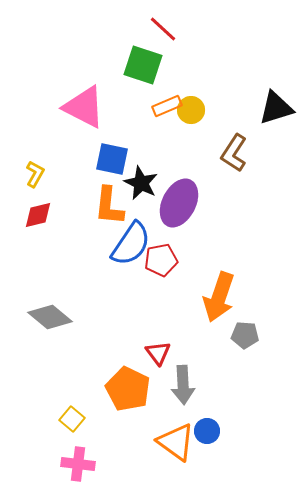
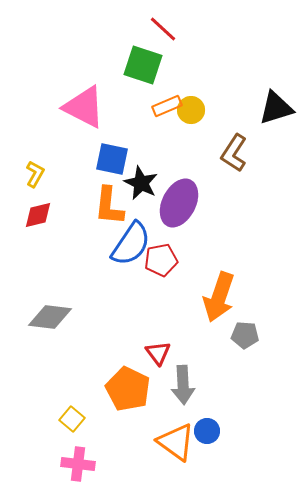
gray diamond: rotated 33 degrees counterclockwise
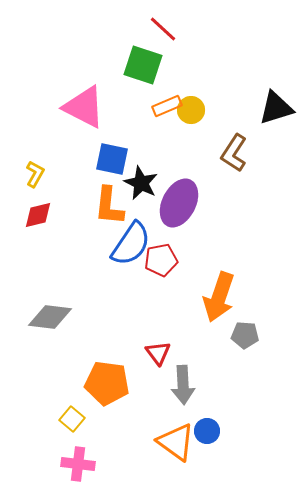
orange pentagon: moved 21 px left, 6 px up; rotated 18 degrees counterclockwise
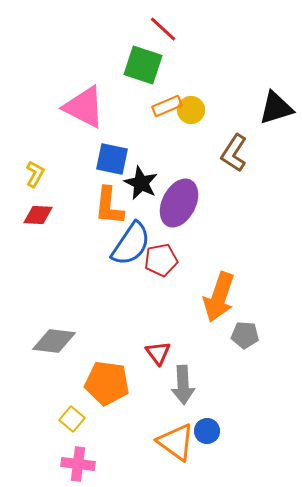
red diamond: rotated 16 degrees clockwise
gray diamond: moved 4 px right, 24 px down
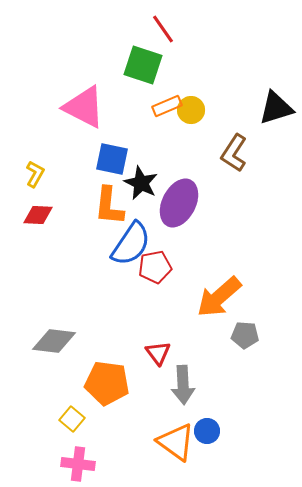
red line: rotated 12 degrees clockwise
red pentagon: moved 6 px left, 7 px down
orange arrow: rotated 30 degrees clockwise
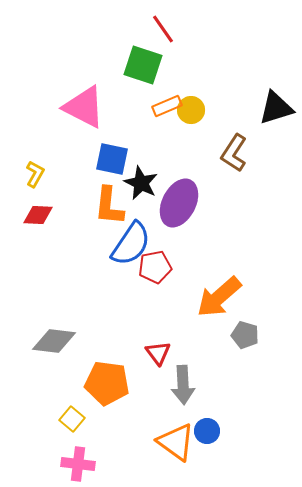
gray pentagon: rotated 12 degrees clockwise
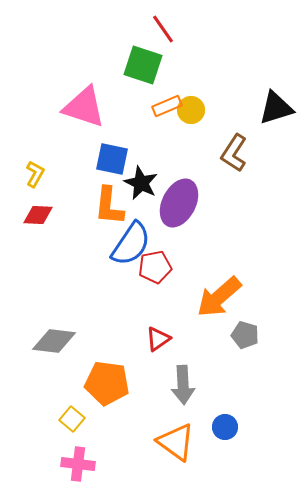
pink triangle: rotated 9 degrees counterclockwise
red triangle: moved 14 px up; rotated 32 degrees clockwise
blue circle: moved 18 px right, 4 px up
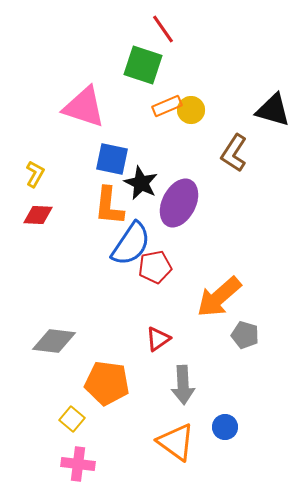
black triangle: moved 3 px left, 2 px down; rotated 33 degrees clockwise
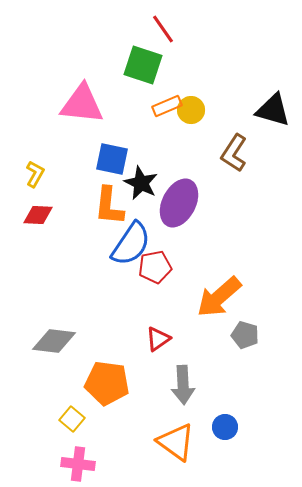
pink triangle: moved 2 px left, 3 px up; rotated 12 degrees counterclockwise
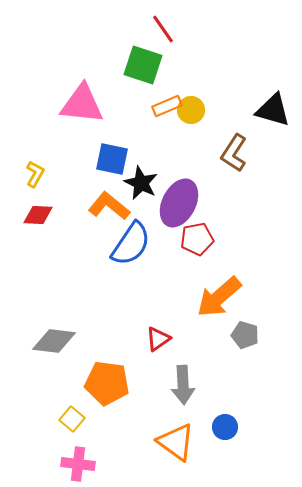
orange L-shape: rotated 123 degrees clockwise
red pentagon: moved 42 px right, 28 px up
